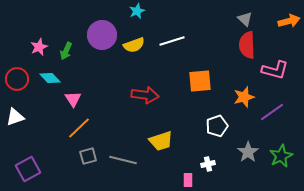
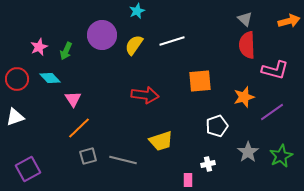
yellow semicircle: rotated 145 degrees clockwise
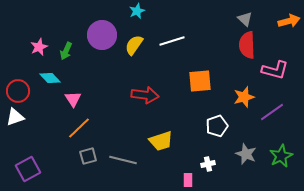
red circle: moved 1 px right, 12 px down
gray star: moved 2 px left, 2 px down; rotated 15 degrees counterclockwise
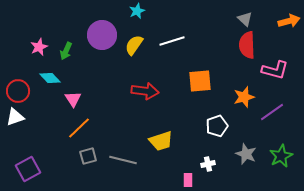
red arrow: moved 4 px up
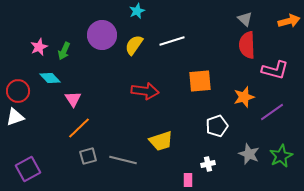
green arrow: moved 2 px left
gray star: moved 3 px right
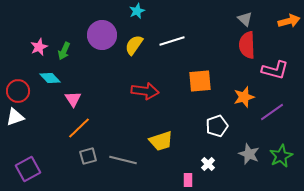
white cross: rotated 32 degrees counterclockwise
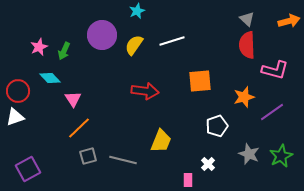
gray triangle: moved 2 px right
yellow trapezoid: rotated 50 degrees counterclockwise
